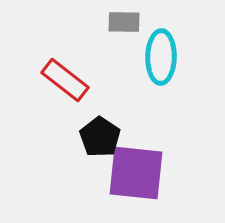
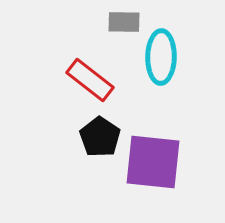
red rectangle: moved 25 px right
purple square: moved 17 px right, 11 px up
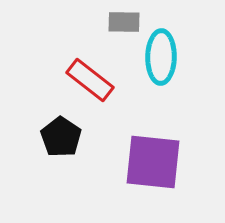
black pentagon: moved 39 px left
